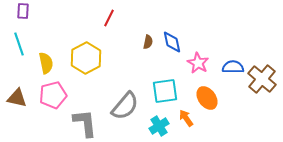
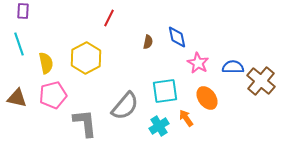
blue diamond: moved 5 px right, 5 px up
brown cross: moved 1 px left, 2 px down
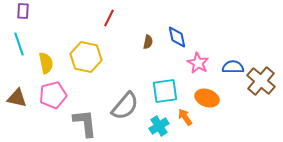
yellow hexagon: moved 1 px up; rotated 20 degrees counterclockwise
orange ellipse: rotated 35 degrees counterclockwise
orange arrow: moved 1 px left, 1 px up
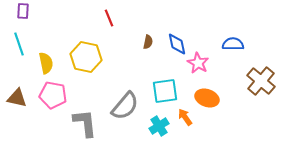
red line: rotated 48 degrees counterclockwise
blue diamond: moved 7 px down
blue semicircle: moved 23 px up
pink pentagon: rotated 24 degrees clockwise
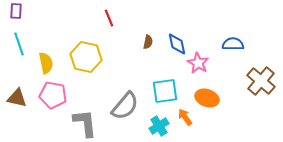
purple rectangle: moved 7 px left
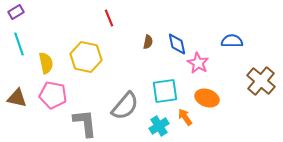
purple rectangle: moved 1 px down; rotated 56 degrees clockwise
blue semicircle: moved 1 px left, 3 px up
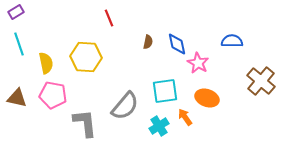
yellow hexagon: rotated 8 degrees counterclockwise
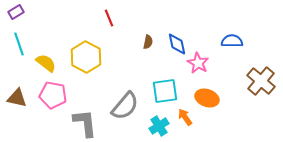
yellow hexagon: rotated 24 degrees clockwise
yellow semicircle: rotated 40 degrees counterclockwise
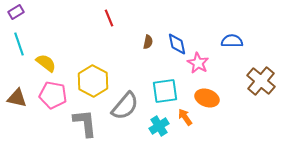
yellow hexagon: moved 7 px right, 24 px down
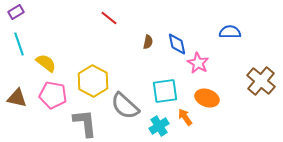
red line: rotated 30 degrees counterclockwise
blue semicircle: moved 2 px left, 9 px up
gray semicircle: rotated 92 degrees clockwise
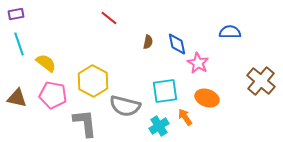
purple rectangle: moved 2 px down; rotated 21 degrees clockwise
gray semicircle: rotated 28 degrees counterclockwise
